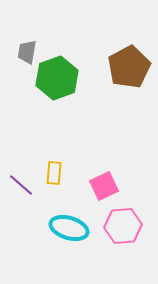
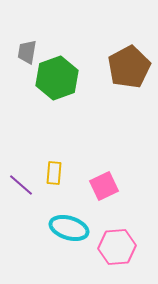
pink hexagon: moved 6 px left, 21 px down
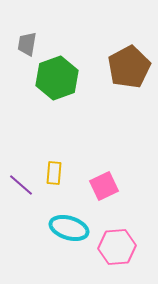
gray trapezoid: moved 8 px up
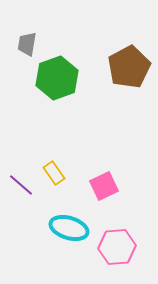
yellow rectangle: rotated 40 degrees counterclockwise
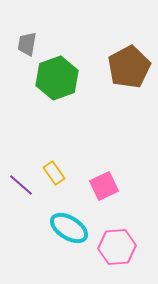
cyan ellipse: rotated 15 degrees clockwise
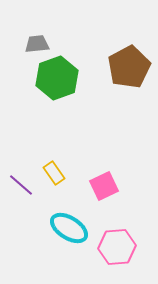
gray trapezoid: moved 10 px right; rotated 75 degrees clockwise
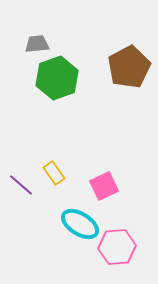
cyan ellipse: moved 11 px right, 4 px up
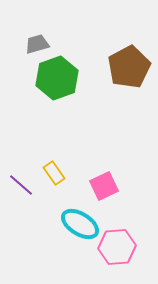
gray trapezoid: rotated 10 degrees counterclockwise
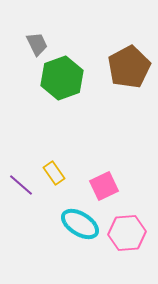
gray trapezoid: rotated 80 degrees clockwise
green hexagon: moved 5 px right
pink hexagon: moved 10 px right, 14 px up
